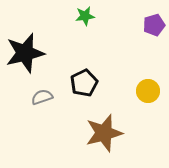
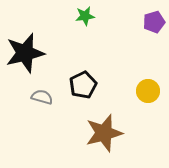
purple pentagon: moved 3 px up
black pentagon: moved 1 px left, 2 px down
gray semicircle: rotated 35 degrees clockwise
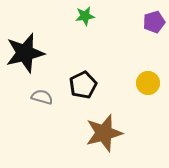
yellow circle: moved 8 px up
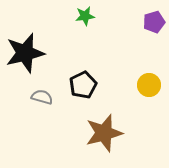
yellow circle: moved 1 px right, 2 px down
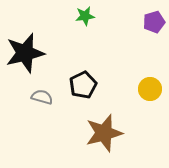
yellow circle: moved 1 px right, 4 px down
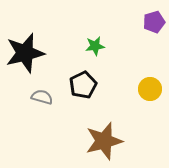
green star: moved 10 px right, 30 px down
brown star: moved 8 px down
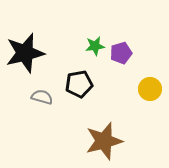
purple pentagon: moved 33 px left, 31 px down
black pentagon: moved 4 px left, 1 px up; rotated 16 degrees clockwise
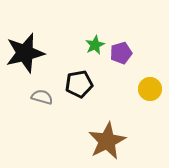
green star: moved 1 px up; rotated 18 degrees counterclockwise
brown star: moved 3 px right; rotated 12 degrees counterclockwise
